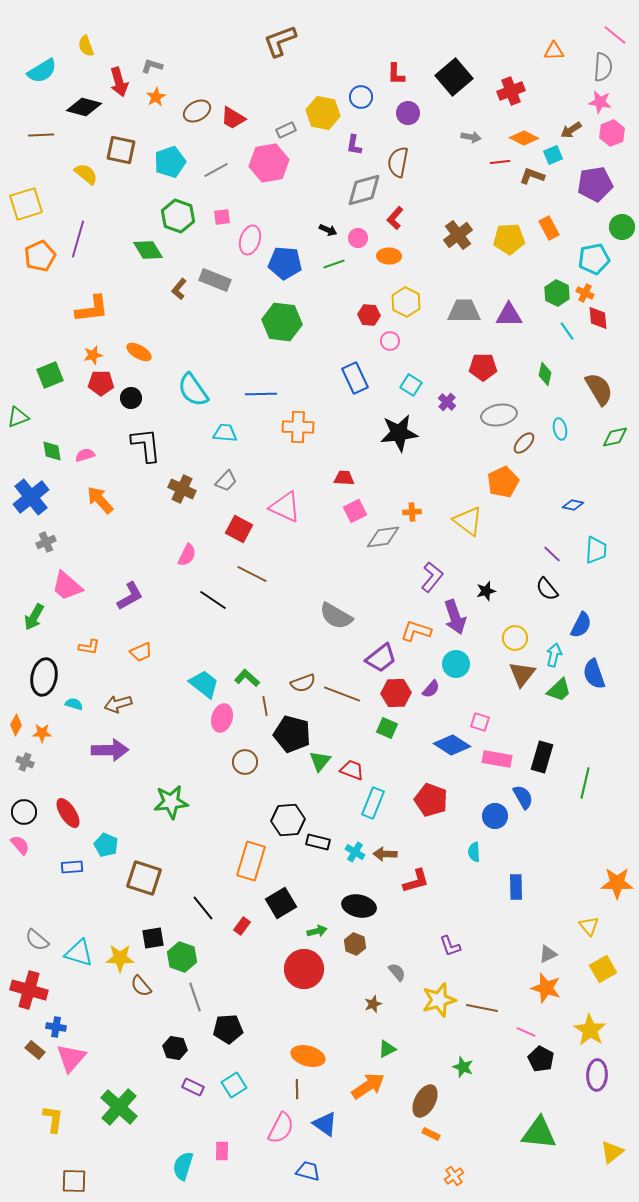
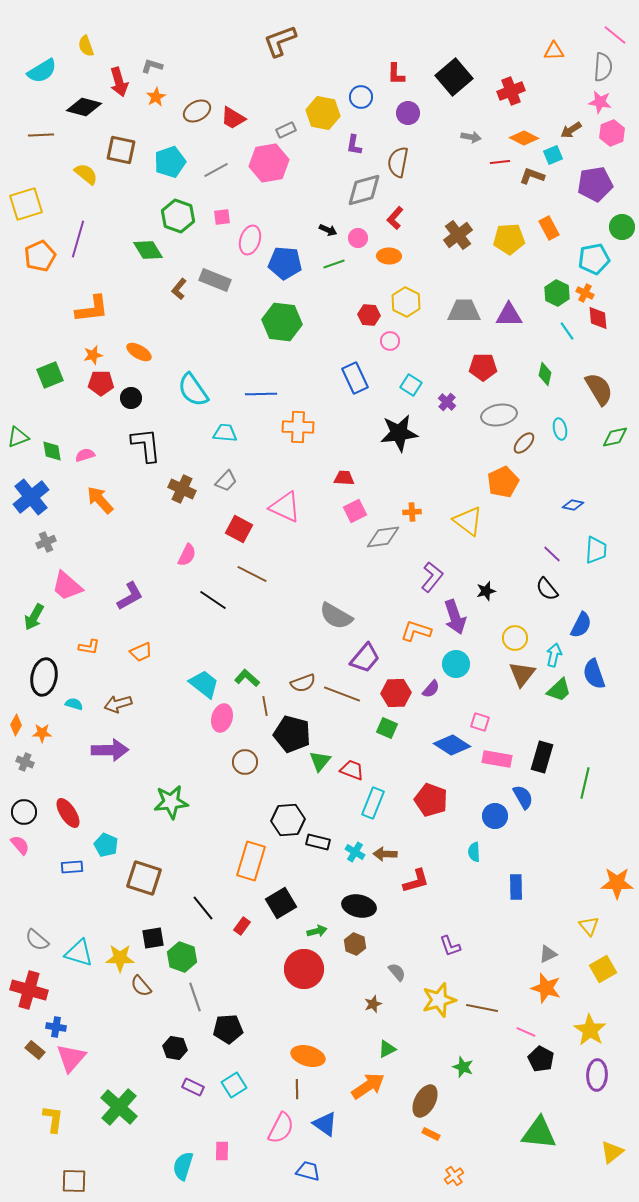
green triangle at (18, 417): moved 20 px down
purple trapezoid at (381, 658): moved 16 px left; rotated 12 degrees counterclockwise
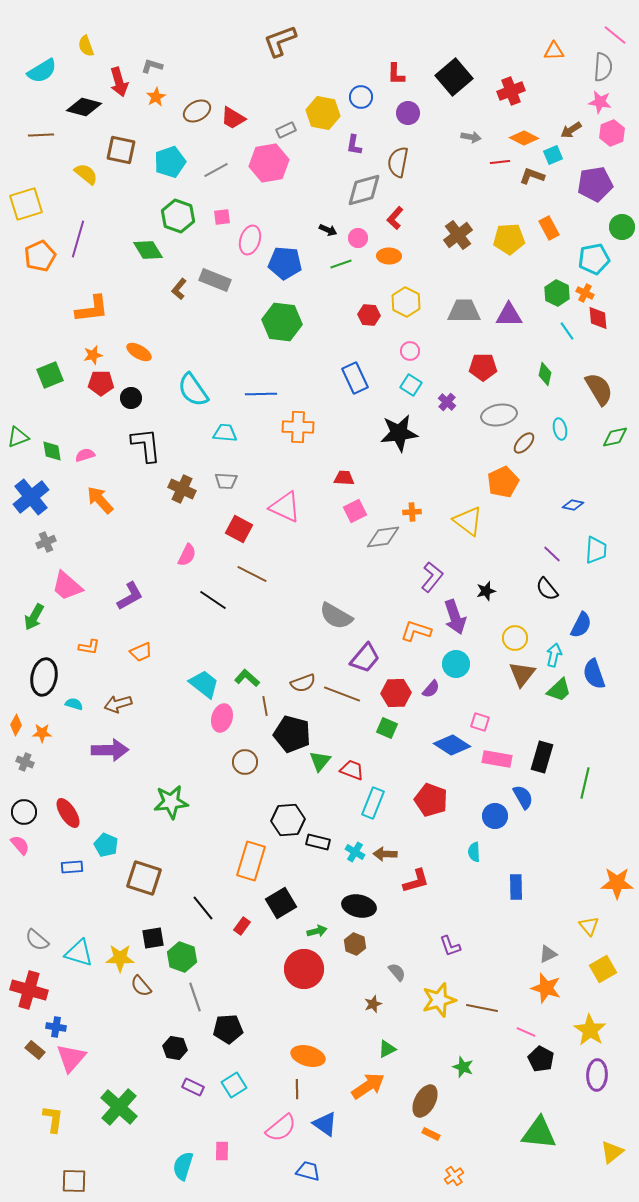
green line at (334, 264): moved 7 px right
pink circle at (390, 341): moved 20 px right, 10 px down
gray trapezoid at (226, 481): rotated 50 degrees clockwise
pink semicircle at (281, 1128): rotated 24 degrees clockwise
